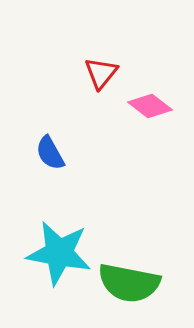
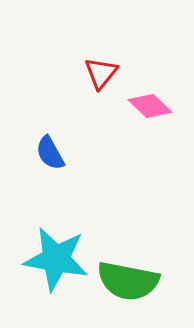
pink diamond: rotated 6 degrees clockwise
cyan star: moved 3 px left, 6 px down
green semicircle: moved 1 px left, 2 px up
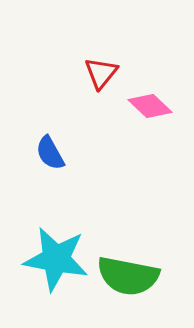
green semicircle: moved 5 px up
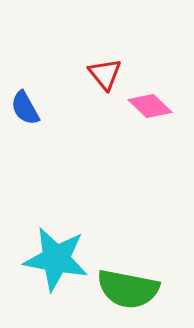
red triangle: moved 4 px right, 1 px down; rotated 18 degrees counterclockwise
blue semicircle: moved 25 px left, 45 px up
green semicircle: moved 13 px down
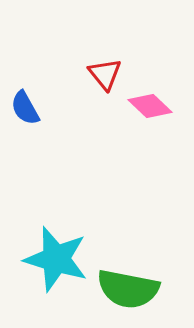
cyan star: rotated 6 degrees clockwise
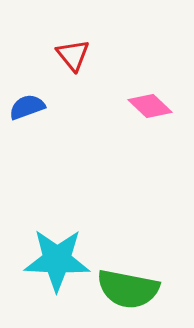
red triangle: moved 32 px left, 19 px up
blue semicircle: moved 2 px right, 1 px up; rotated 99 degrees clockwise
cyan star: moved 1 px right, 1 px down; rotated 14 degrees counterclockwise
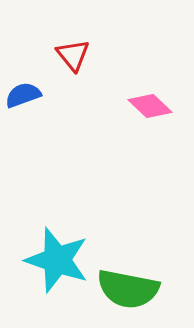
blue semicircle: moved 4 px left, 12 px up
cyan star: rotated 16 degrees clockwise
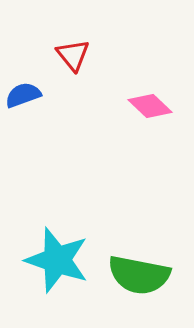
green semicircle: moved 11 px right, 14 px up
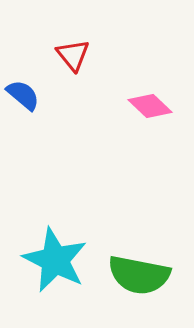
blue semicircle: rotated 60 degrees clockwise
cyan star: moved 2 px left; rotated 8 degrees clockwise
